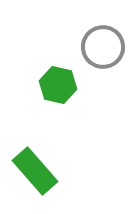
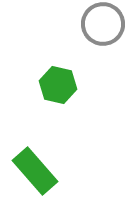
gray circle: moved 23 px up
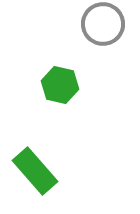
green hexagon: moved 2 px right
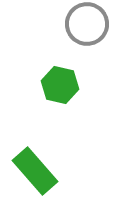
gray circle: moved 16 px left
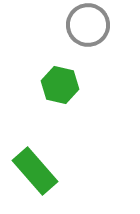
gray circle: moved 1 px right, 1 px down
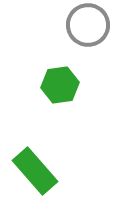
green hexagon: rotated 21 degrees counterclockwise
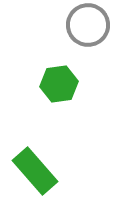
green hexagon: moved 1 px left, 1 px up
